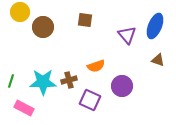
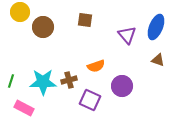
blue ellipse: moved 1 px right, 1 px down
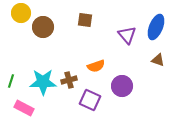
yellow circle: moved 1 px right, 1 px down
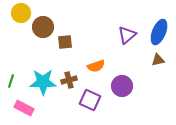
brown square: moved 20 px left, 22 px down; rotated 14 degrees counterclockwise
blue ellipse: moved 3 px right, 5 px down
purple triangle: rotated 30 degrees clockwise
brown triangle: rotated 32 degrees counterclockwise
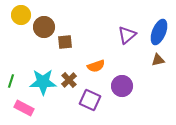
yellow circle: moved 2 px down
brown circle: moved 1 px right
brown cross: rotated 28 degrees counterclockwise
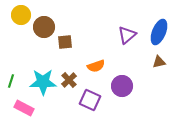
brown triangle: moved 1 px right, 2 px down
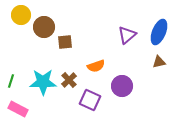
pink rectangle: moved 6 px left, 1 px down
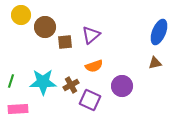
brown circle: moved 1 px right
purple triangle: moved 36 px left
brown triangle: moved 4 px left, 1 px down
orange semicircle: moved 2 px left
brown cross: moved 2 px right, 5 px down; rotated 14 degrees clockwise
pink rectangle: rotated 30 degrees counterclockwise
